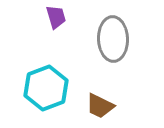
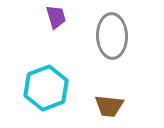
gray ellipse: moved 1 px left, 3 px up
brown trapezoid: moved 9 px right; rotated 20 degrees counterclockwise
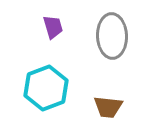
purple trapezoid: moved 3 px left, 10 px down
brown trapezoid: moved 1 px left, 1 px down
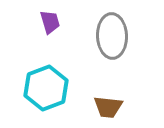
purple trapezoid: moved 3 px left, 5 px up
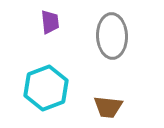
purple trapezoid: rotated 10 degrees clockwise
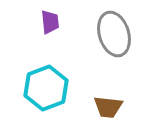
gray ellipse: moved 2 px right, 2 px up; rotated 15 degrees counterclockwise
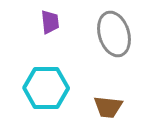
cyan hexagon: rotated 21 degrees clockwise
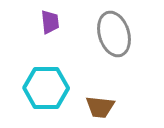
brown trapezoid: moved 8 px left
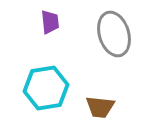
cyan hexagon: rotated 9 degrees counterclockwise
